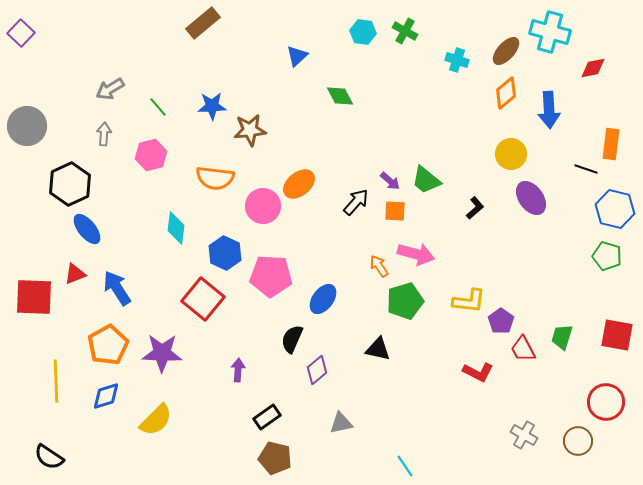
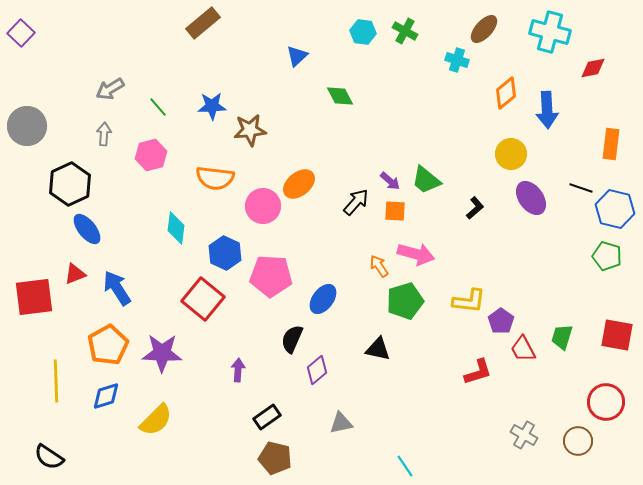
brown ellipse at (506, 51): moved 22 px left, 22 px up
blue arrow at (549, 110): moved 2 px left
black line at (586, 169): moved 5 px left, 19 px down
red square at (34, 297): rotated 9 degrees counterclockwise
red L-shape at (478, 372): rotated 44 degrees counterclockwise
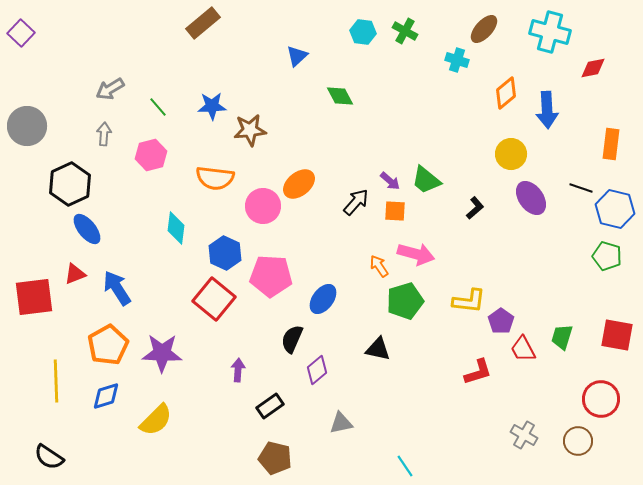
red square at (203, 299): moved 11 px right
red circle at (606, 402): moved 5 px left, 3 px up
black rectangle at (267, 417): moved 3 px right, 11 px up
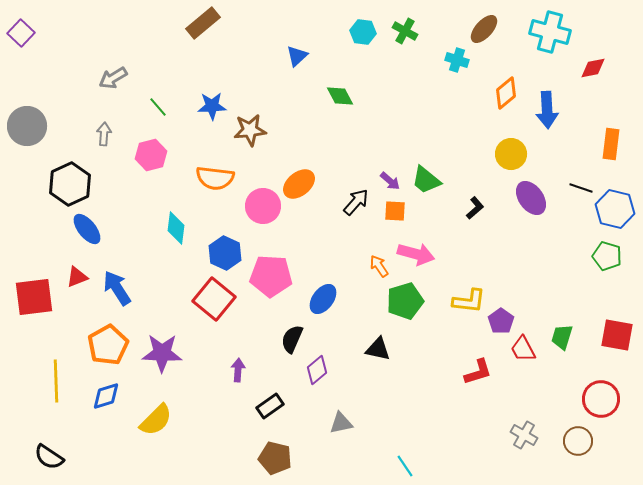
gray arrow at (110, 89): moved 3 px right, 11 px up
red triangle at (75, 274): moved 2 px right, 3 px down
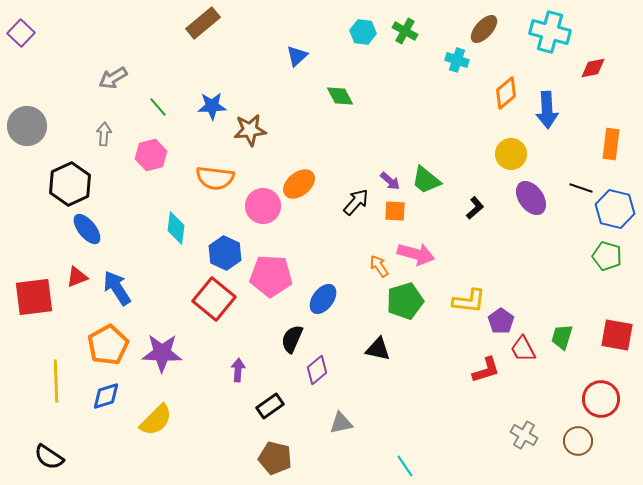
red L-shape at (478, 372): moved 8 px right, 2 px up
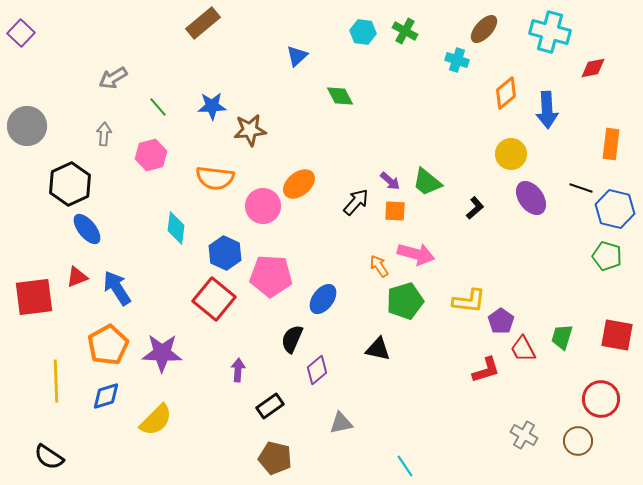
green trapezoid at (426, 180): moved 1 px right, 2 px down
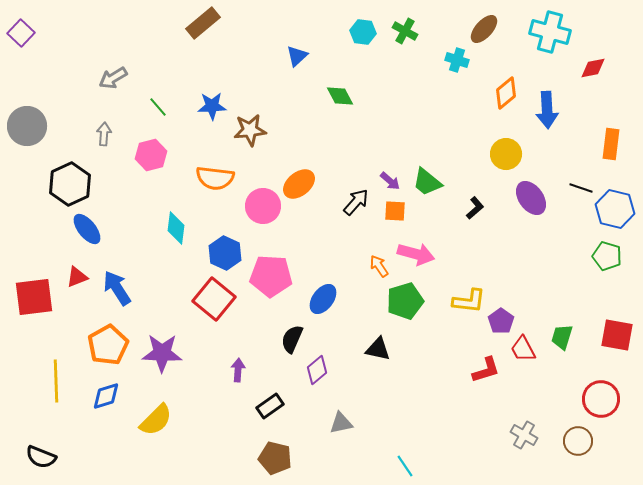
yellow circle at (511, 154): moved 5 px left
black semicircle at (49, 457): moved 8 px left; rotated 12 degrees counterclockwise
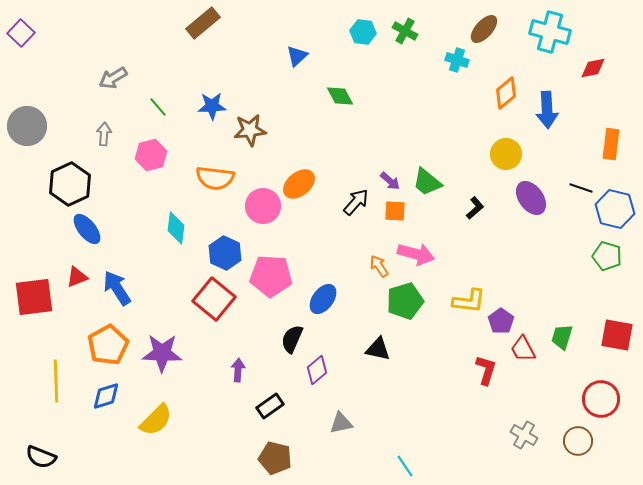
red L-shape at (486, 370): rotated 56 degrees counterclockwise
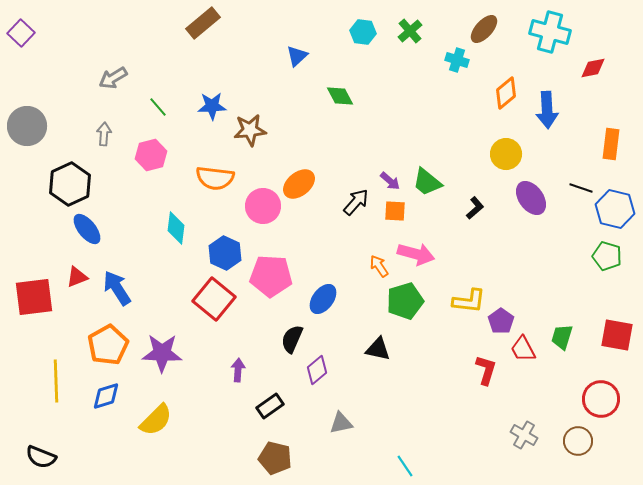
green cross at (405, 31): moved 5 px right; rotated 20 degrees clockwise
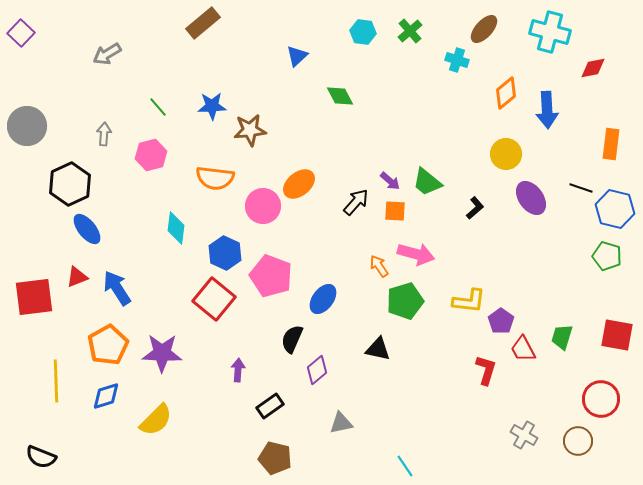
gray arrow at (113, 78): moved 6 px left, 24 px up
pink pentagon at (271, 276): rotated 18 degrees clockwise
